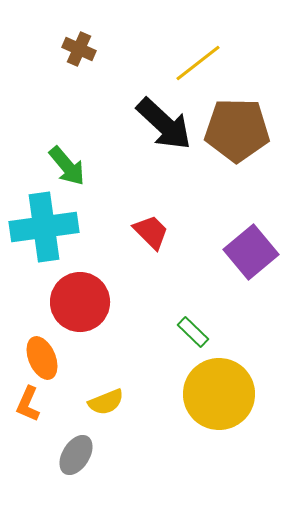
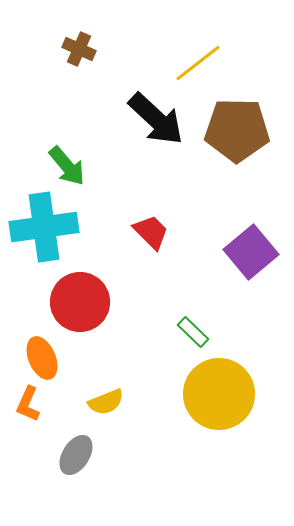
black arrow: moved 8 px left, 5 px up
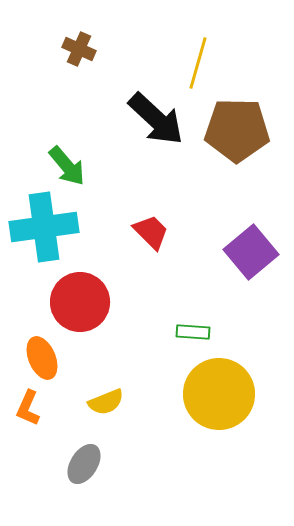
yellow line: rotated 36 degrees counterclockwise
green rectangle: rotated 40 degrees counterclockwise
orange L-shape: moved 4 px down
gray ellipse: moved 8 px right, 9 px down
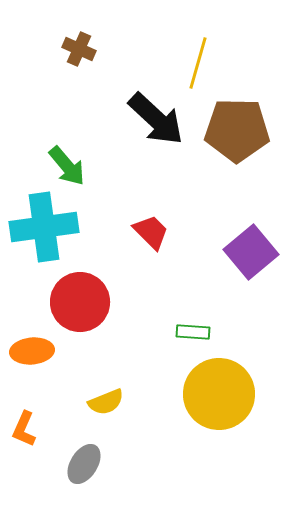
orange ellipse: moved 10 px left, 7 px up; rotated 72 degrees counterclockwise
orange L-shape: moved 4 px left, 21 px down
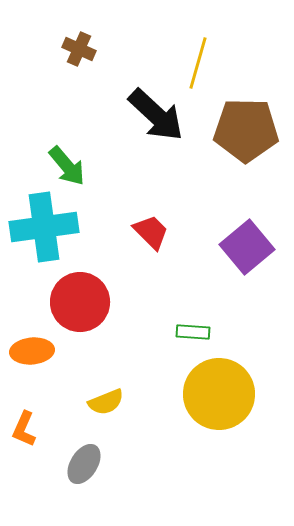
black arrow: moved 4 px up
brown pentagon: moved 9 px right
purple square: moved 4 px left, 5 px up
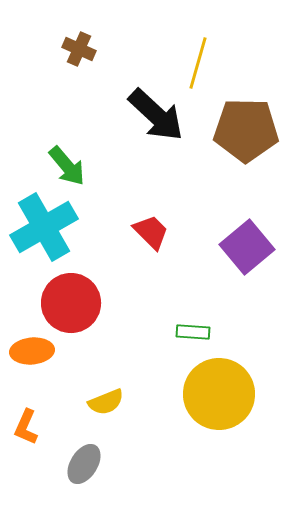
cyan cross: rotated 22 degrees counterclockwise
red circle: moved 9 px left, 1 px down
orange L-shape: moved 2 px right, 2 px up
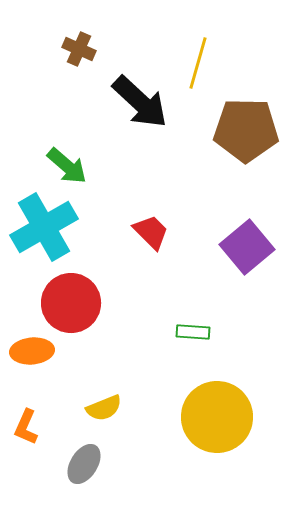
black arrow: moved 16 px left, 13 px up
green arrow: rotated 9 degrees counterclockwise
yellow circle: moved 2 px left, 23 px down
yellow semicircle: moved 2 px left, 6 px down
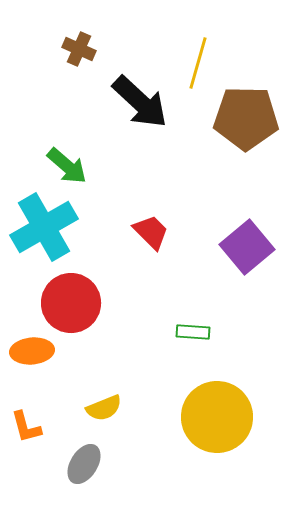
brown pentagon: moved 12 px up
orange L-shape: rotated 39 degrees counterclockwise
